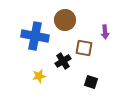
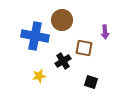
brown circle: moved 3 px left
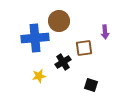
brown circle: moved 3 px left, 1 px down
blue cross: moved 2 px down; rotated 16 degrees counterclockwise
brown square: rotated 18 degrees counterclockwise
black cross: moved 1 px down
black square: moved 3 px down
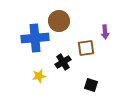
brown square: moved 2 px right
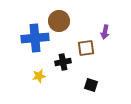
purple arrow: rotated 16 degrees clockwise
black cross: rotated 21 degrees clockwise
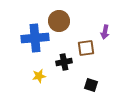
black cross: moved 1 px right
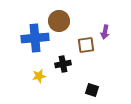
brown square: moved 3 px up
black cross: moved 1 px left, 2 px down
black square: moved 1 px right, 5 px down
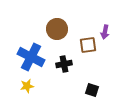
brown circle: moved 2 px left, 8 px down
blue cross: moved 4 px left, 19 px down; rotated 32 degrees clockwise
brown square: moved 2 px right
black cross: moved 1 px right
yellow star: moved 12 px left, 10 px down
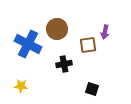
blue cross: moved 3 px left, 13 px up
yellow star: moved 6 px left; rotated 16 degrees clockwise
black square: moved 1 px up
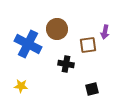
black cross: moved 2 px right; rotated 21 degrees clockwise
black square: rotated 32 degrees counterclockwise
